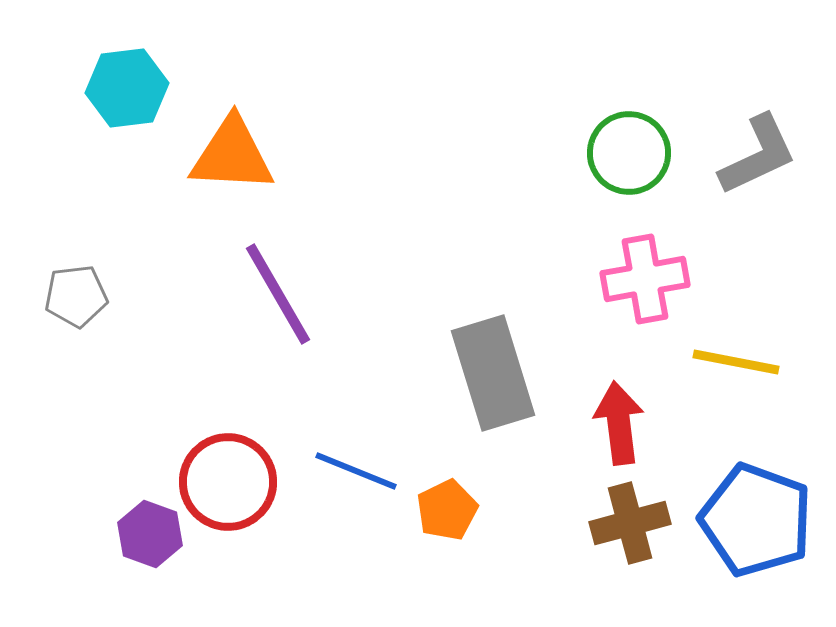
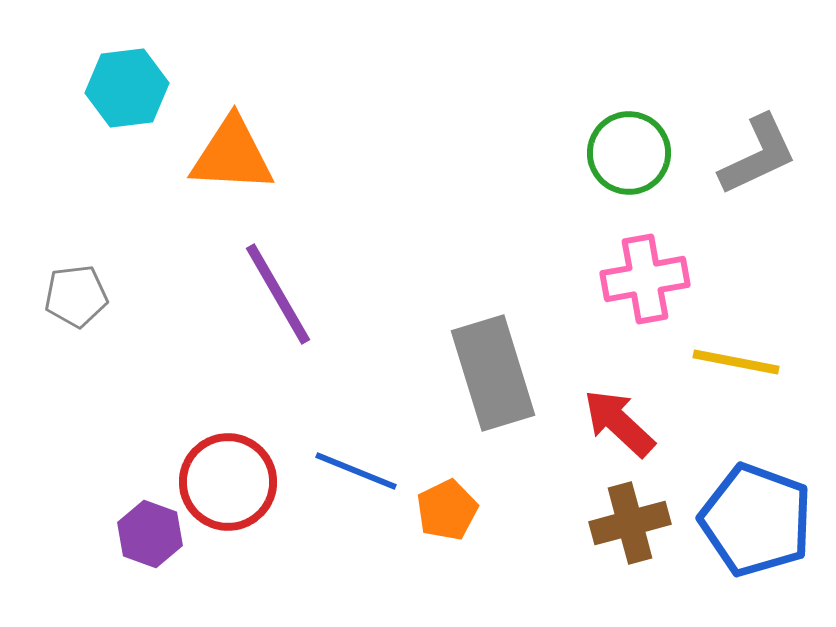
red arrow: rotated 40 degrees counterclockwise
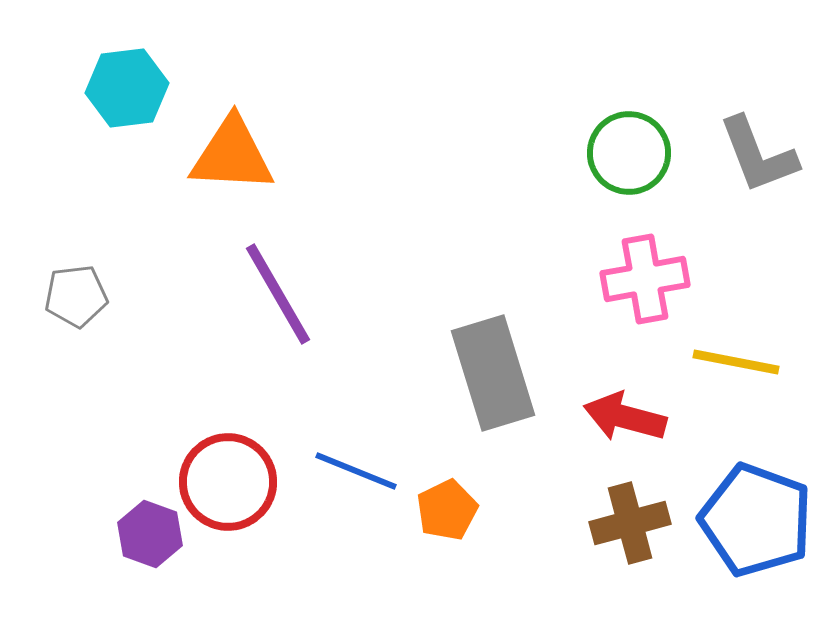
gray L-shape: rotated 94 degrees clockwise
red arrow: moved 6 px right, 6 px up; rotated 28 degrees counterclockwise
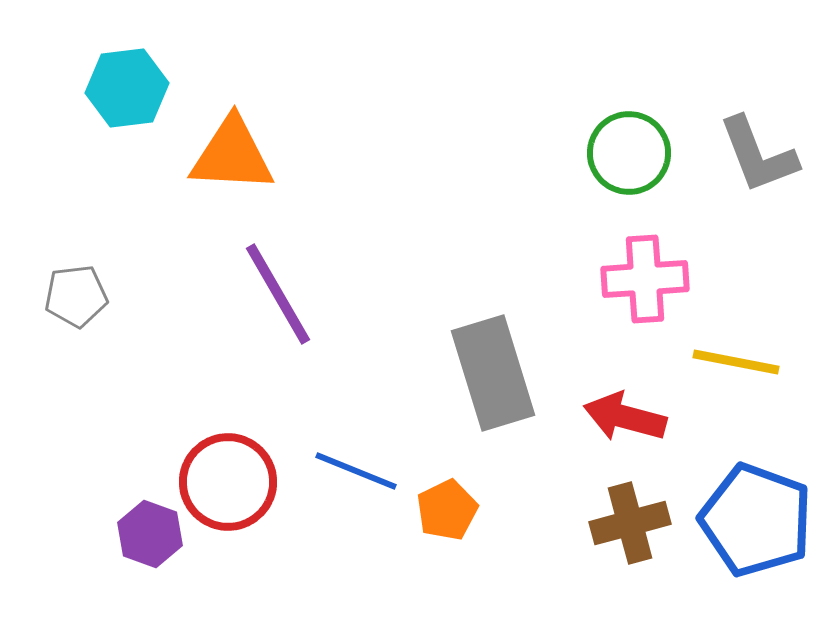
pink cross: rotated 6 degrees clockwise
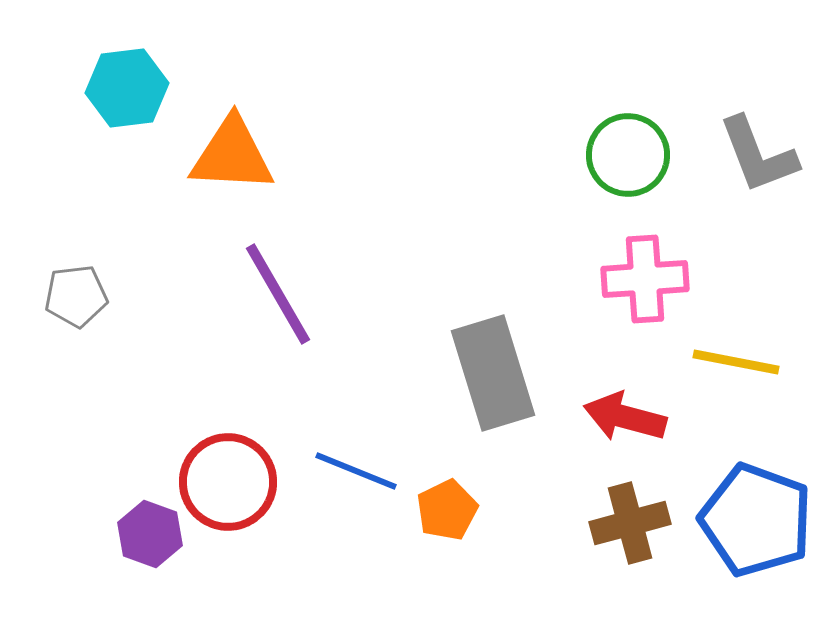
green circle: moved 1 px left, 2 px down
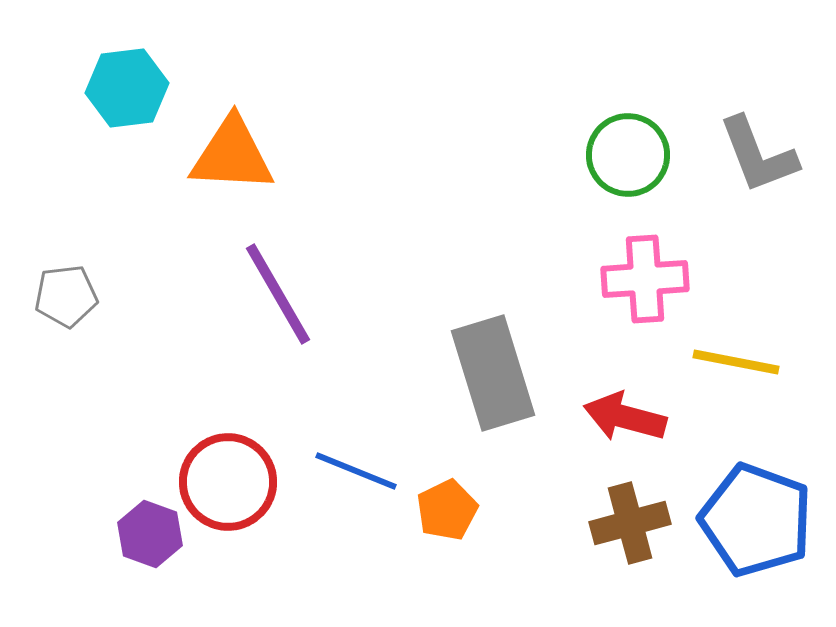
gray pentagon: moved 10 px left
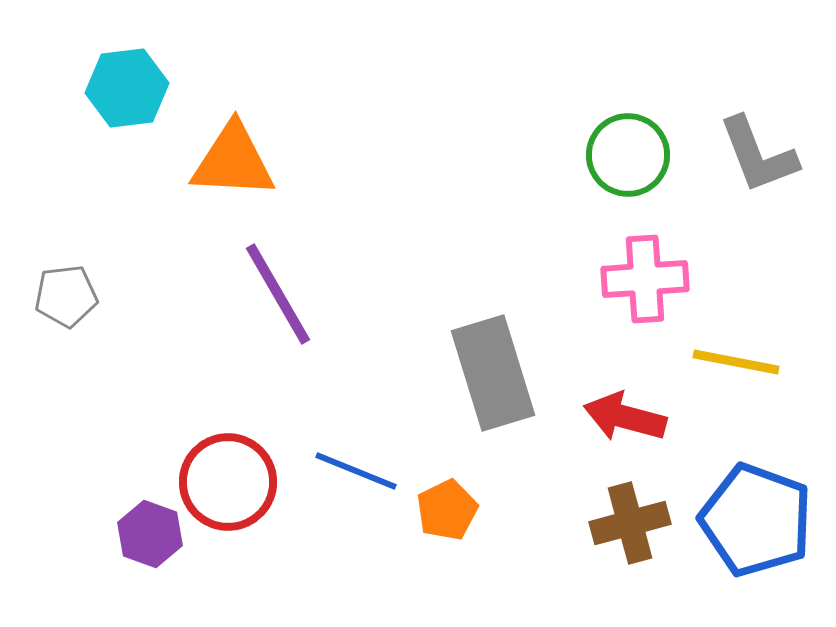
orange triangle: moved 1 px right, 6 px down
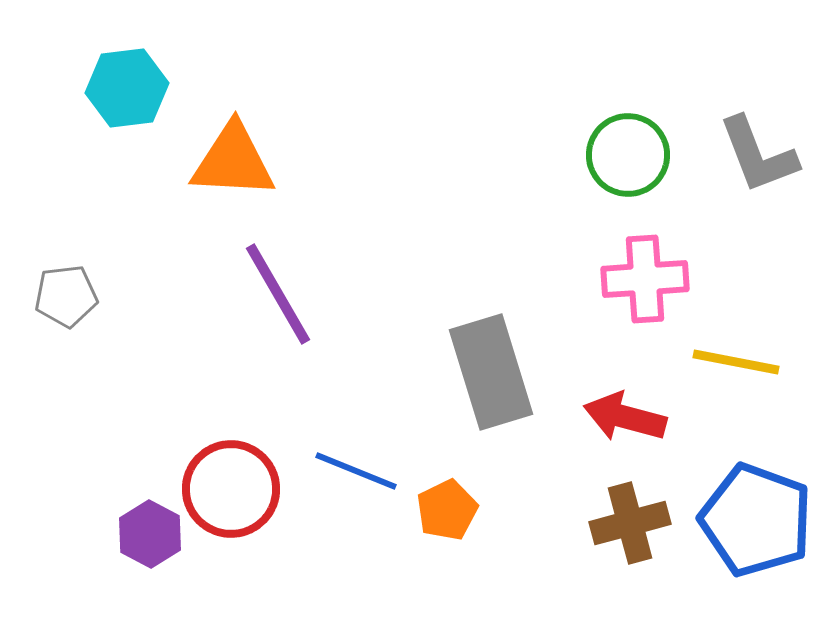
gray rectangle: moved 2 px left, 1 px up
red circle: moved 3 px right, 7 px down
purple hexagon: rotated 8 degrees clockwise
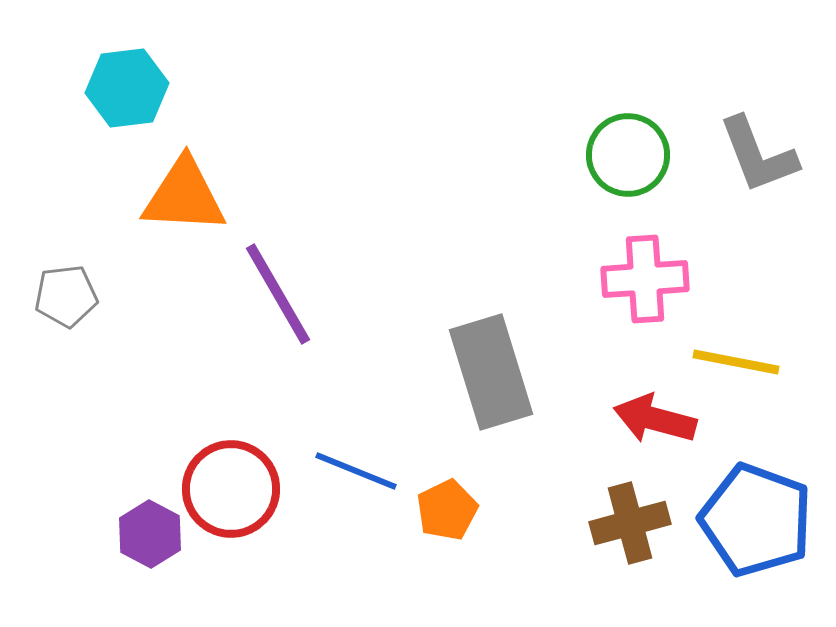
orange triangle: moved 49 px left, 35 px down
red arrow: moved 30 px right, 2 px down
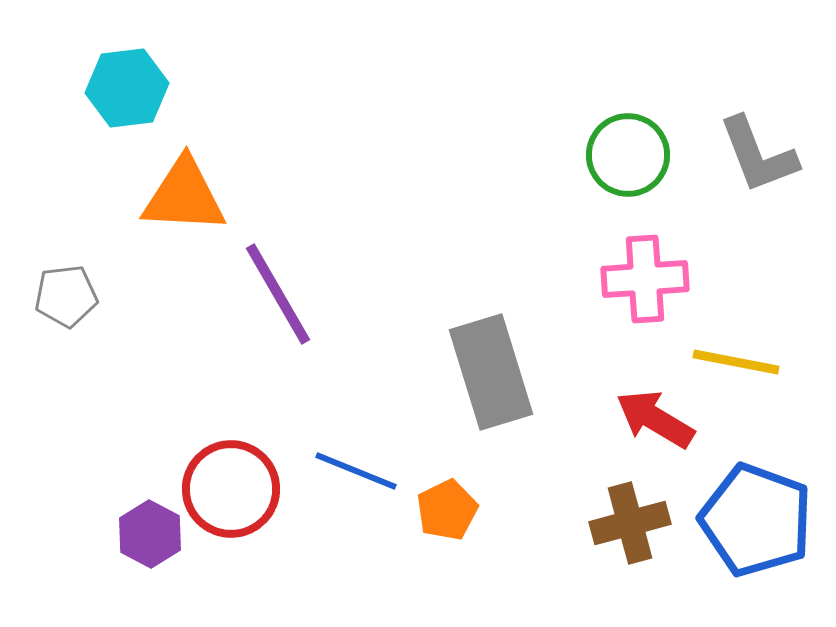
red arrow: rotated 16 degrees clockwise
